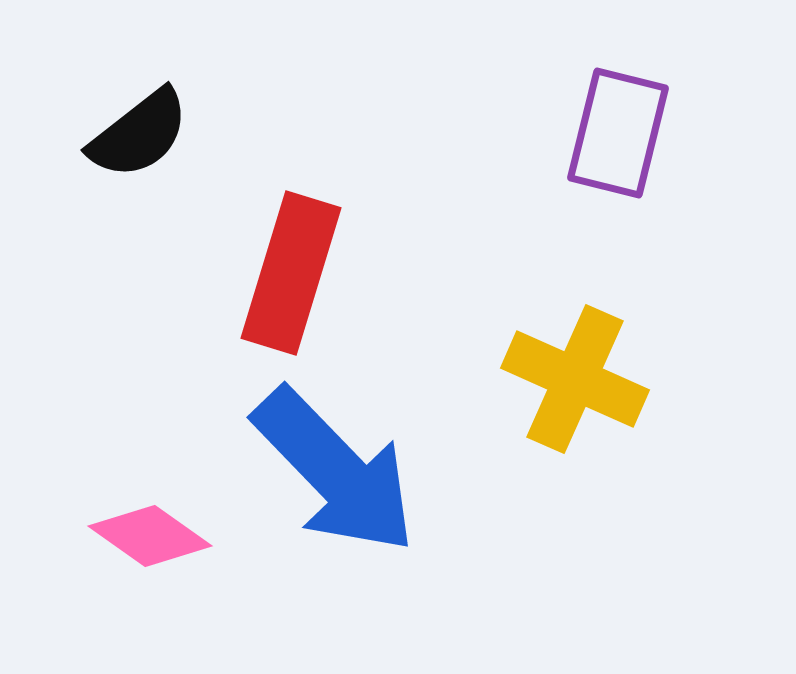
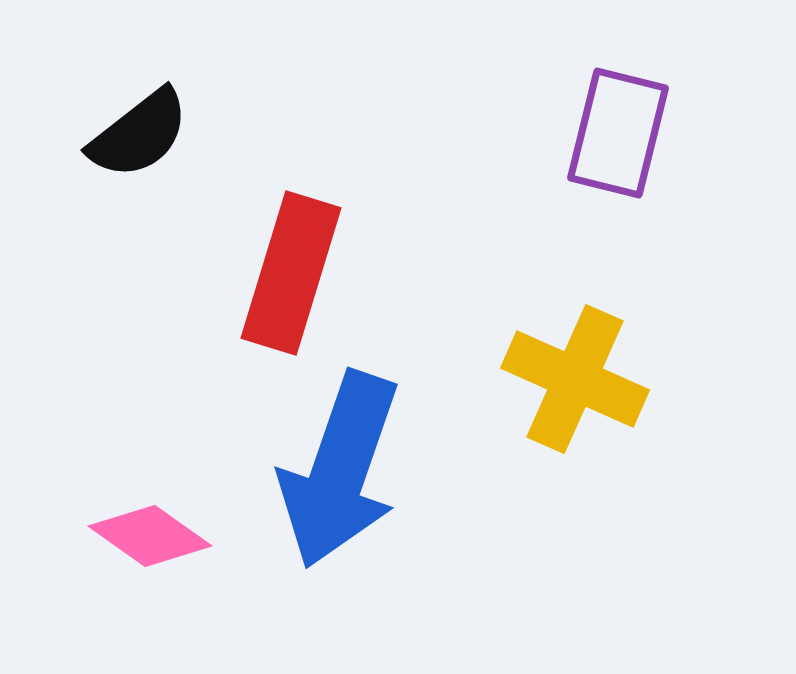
blue arrow: moved 5 px right, 1 px up; rotated 63 degrees clockwise
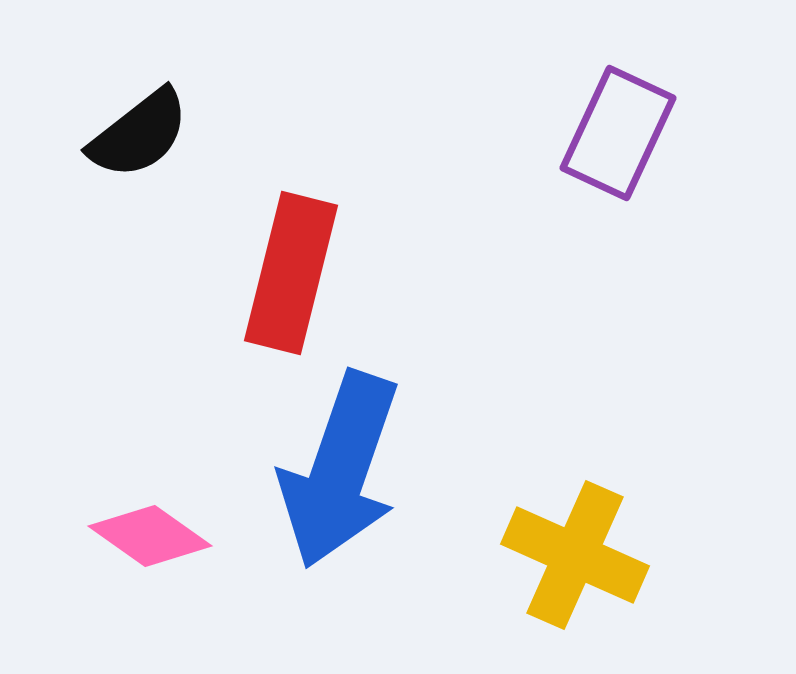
purple rectangle: rotated 11 degrees clockwise
red rectangle: rotated 3 degrees counterclockwise
yellow cross: moved 176 px down
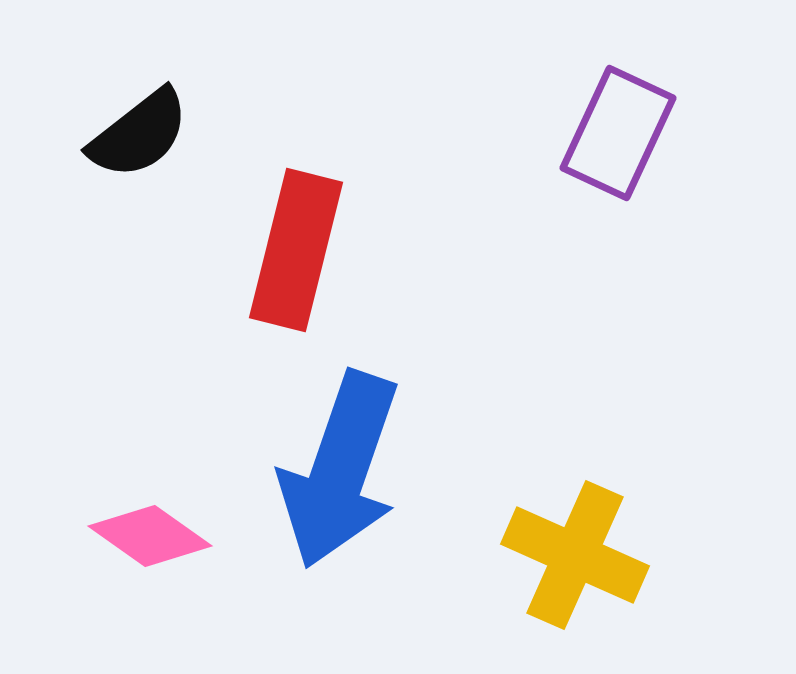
red rectangle: moved 5 px right, 23 px up
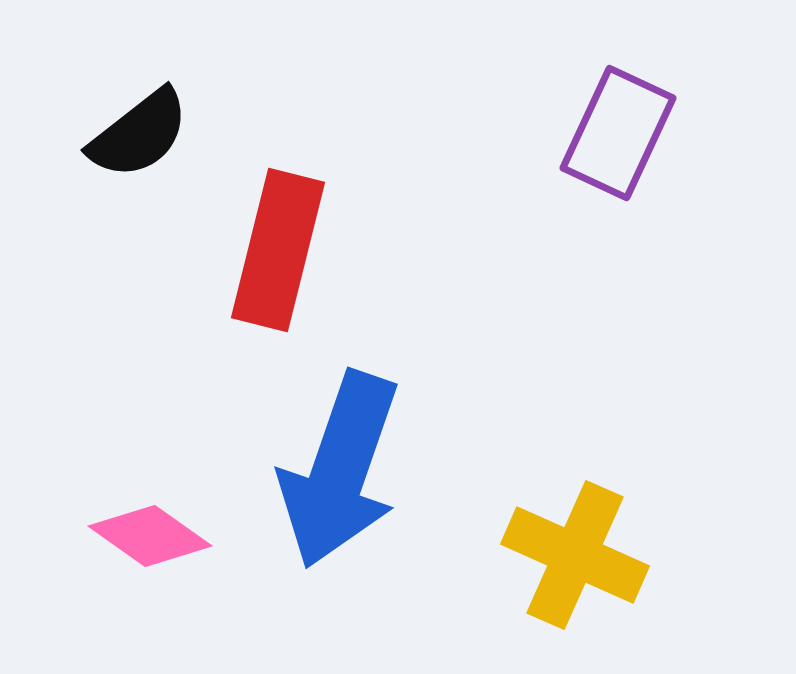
red rectangle: moved 18 px left
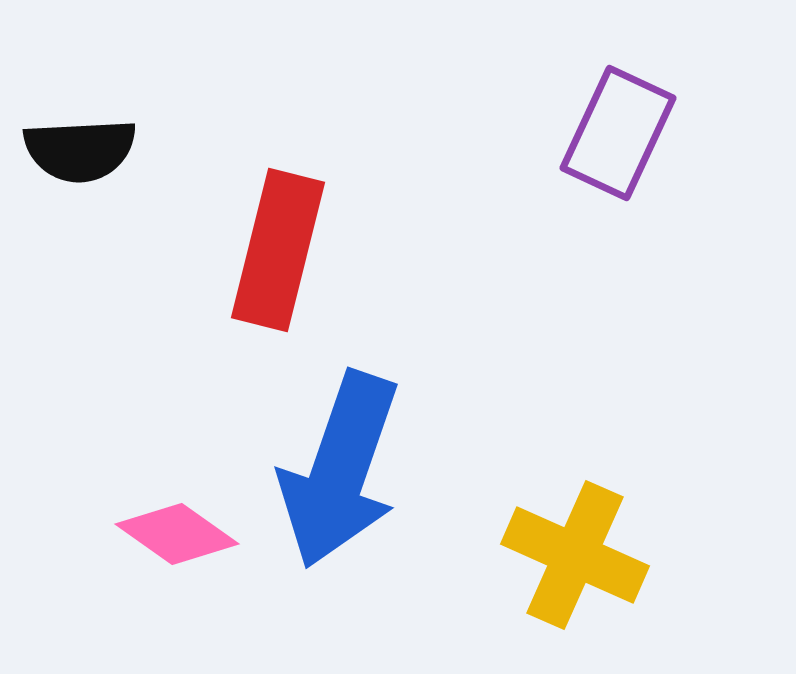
black semicircle: moved 59 px left, 16 px down; rotated 35 degrees clockwise
pink diamond: moved 27 px right, 2 px up
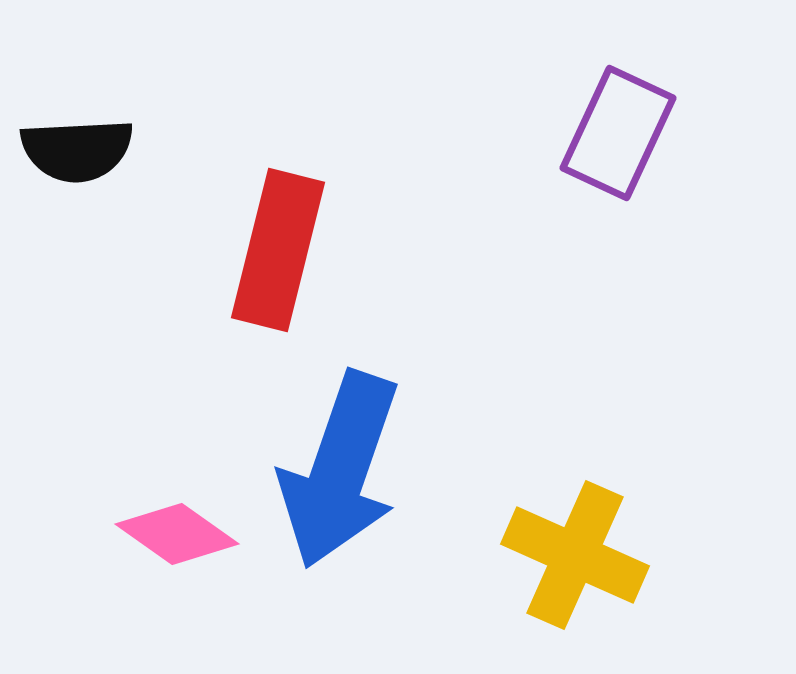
black semicircle: moved 3 px left
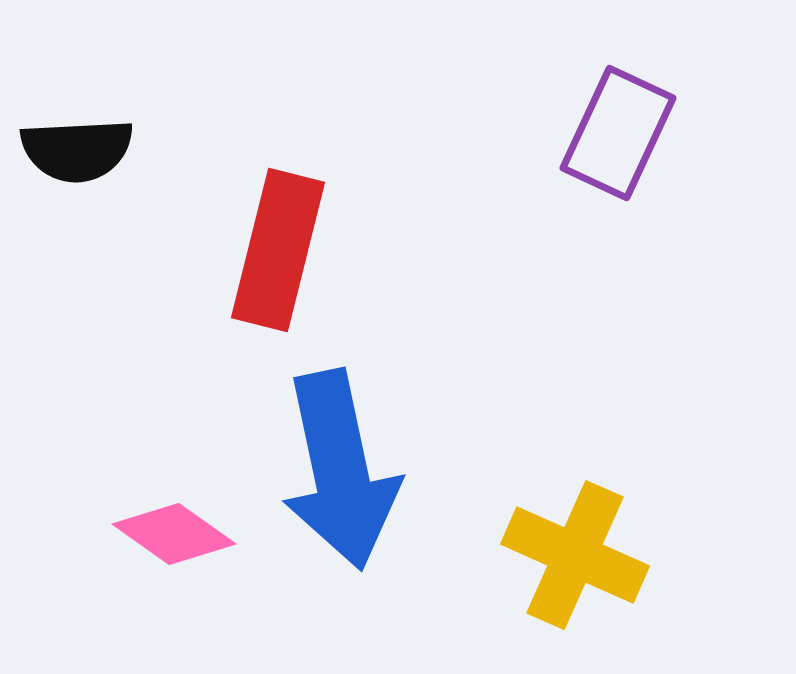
blue arrow: rotated 31 degrees counterclockwise
pink diamond: moved 3 px left
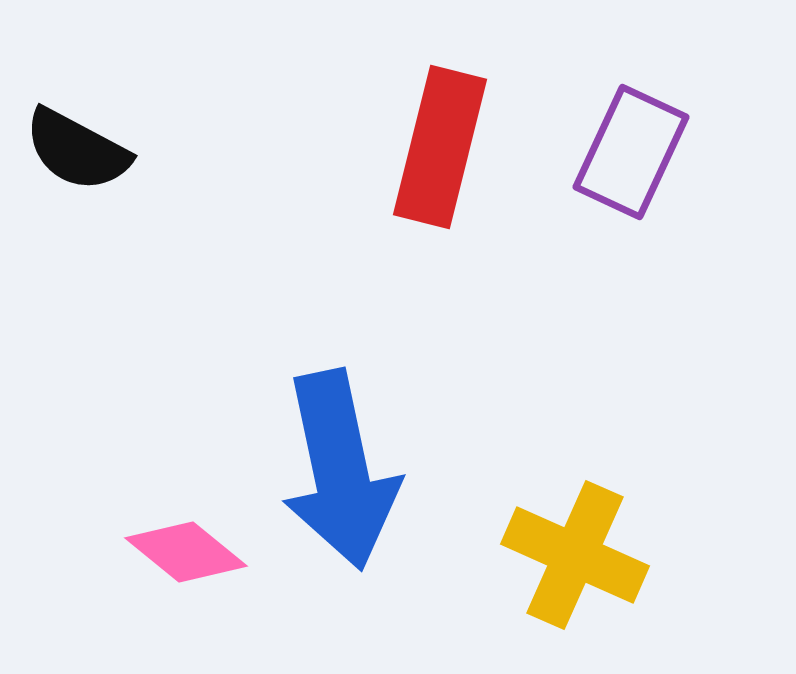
purple rectangle: moved 13 px right, 19 px down
black semicircle: rotated 31 degrees clockwise
red rectangle: moved 162 px right, 103 px up
pink diamond: moved 12 px right, 18 px down; rotated 4 degrees clockwise
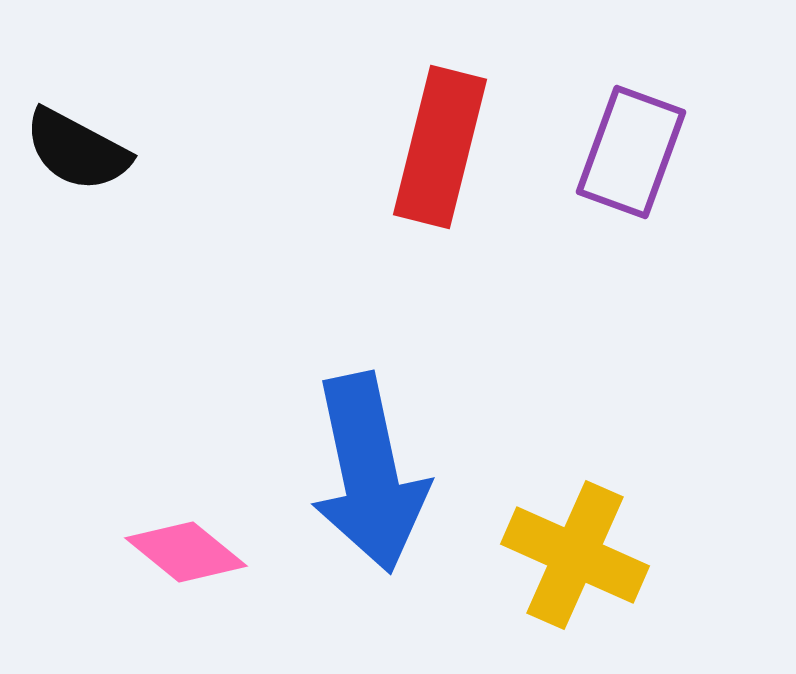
purple rectangle: rotated 5 degrees counterclockwise
blue arrow: moved 29 px right, 3 px down
